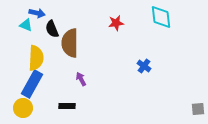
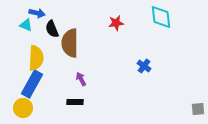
black rectangle: moved 8 px right, 4 px up
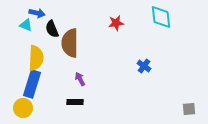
purple arrow: moved 1 px left
blue rectangle: rotated 12 degrees counterclockwise
gray square: moved 9 px left
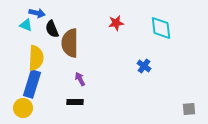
cyan diamond: moved 11 px down
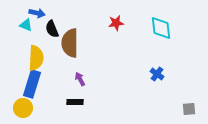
blue cross: moved 13 px right, 8 px down
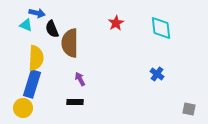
red star: rotated 21 degrees counterclockwise
gray square: rotated 16 degrees clockwise
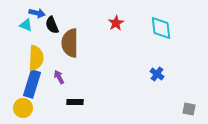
black semicircle: moved 4 px up
purple arrow: moved 21 px left, 2 px up
